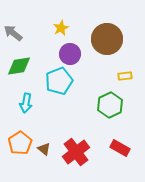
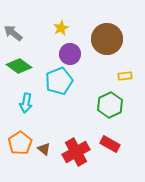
green diamond: rotated 45 degrees clockwise
red rectangle: moved 10 px left, 4 px up
red cross: rotated 8 degrees clockwise
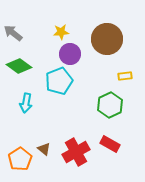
yellow star: moved 4 px down; rotated 21 degrees clockwise
orange pentagon: moved 16 px down
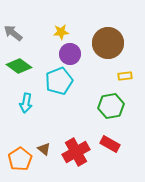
brown circle: moved 1 px right, 4 px down
green hexagon: moved 1 px right, 1 px down; rotated 15 degrees clockwise
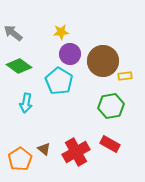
brown circle: moved 5 px left, 18 px down
cyan pentagon: rotated 20 degrees counterclockwise
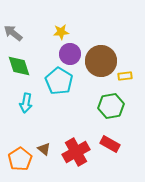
brown circle: moved 2 px left
green diamond: rotated 35 degrees clockwise
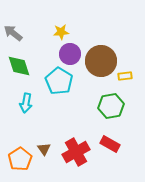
brown triangle: rotated 16 degrees clockwise
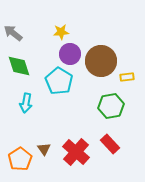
yellow rectangle: moved 2 px right, 1 px down
red rectangle: rotated 18 degrees clockwise
red cross: rotated 20 degrees counterclockwise
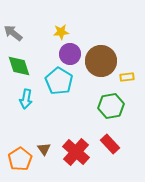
cyan arrow: moved 4 px up
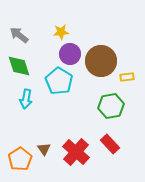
gray arrow: moved 6 px right, 2 px down
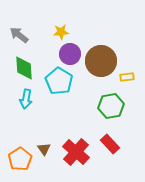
green diamond: moved 5 px right, 2 px down; rotated 15 degrees clockwise
